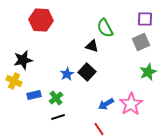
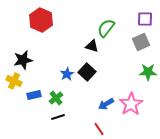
red hexagon: rotated 20 degrees clockwise
green semicircle: moved 1 px right; rotated 66 degrees clockwise
green star: rotated 24 degrees clockwise
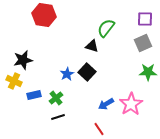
red hexagon: moved 3 px right, 5 px up; rotated 15 degrees counterclockwise
gray square: moved 2 px right, 1 px down
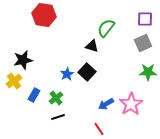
yellow cross: rotated 28 degrees clockwise
blue rectangle: rotated 48 degrees counterclockwise
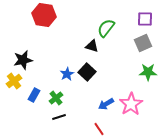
black line: moved 1 px right
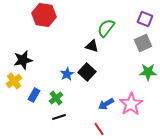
purple square: rotated 21 degrees clockwise
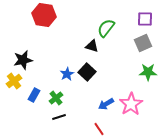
purple square: rotated 21 degrees counterclockwise
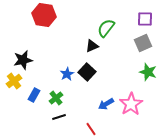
black triangle: rotated 40 degrees counterclockwise
green star: rotated 18 degrees clockwise
red line: moved 8 px left
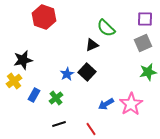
red hexagon: moved 2 px down; rotated 10 degrees clockwise
green semicircle: rotated 84 degrees counterclockwise
black triangle: moved 1 px up
green star: rotated 30 degrees counterclockwise
black line: moved 7 px down
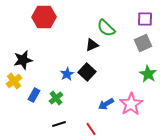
red hexagon: rotated 20 degrees counterclockwise
green star: moved 2 px down; rotated 30 degrees counterclockwise
